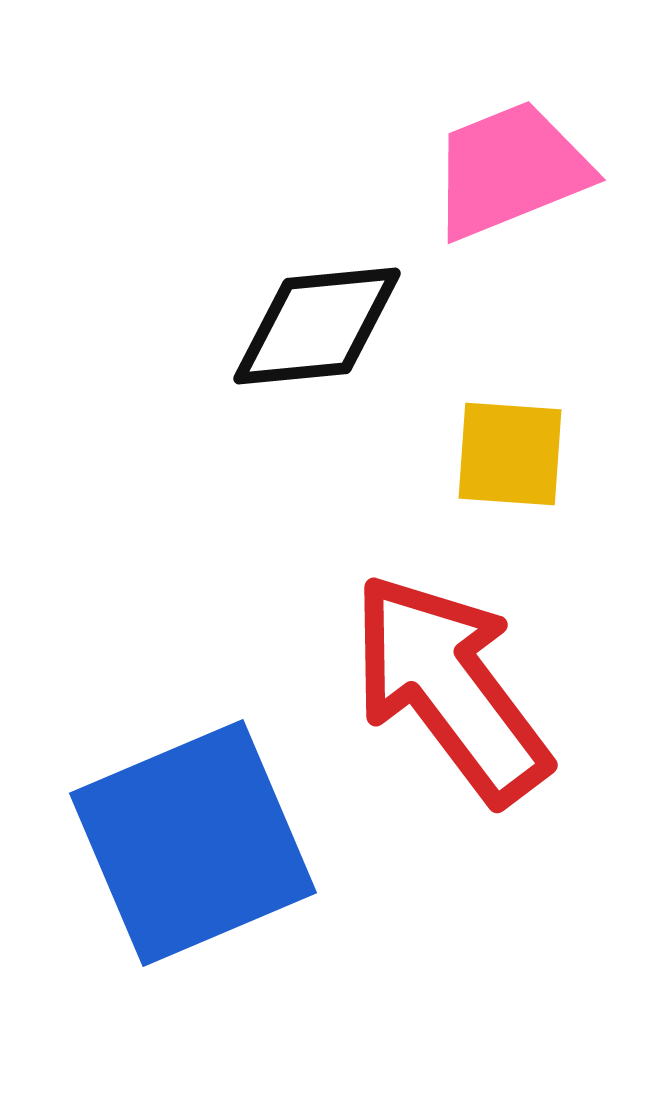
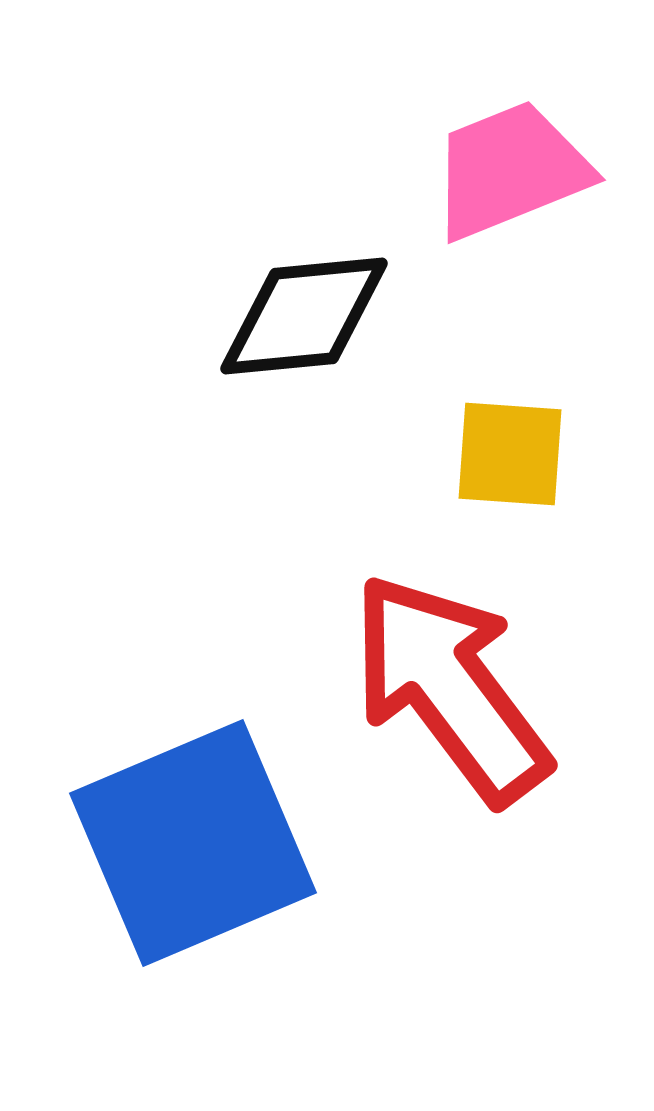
black diamond: moved 13 px left, 10 px up
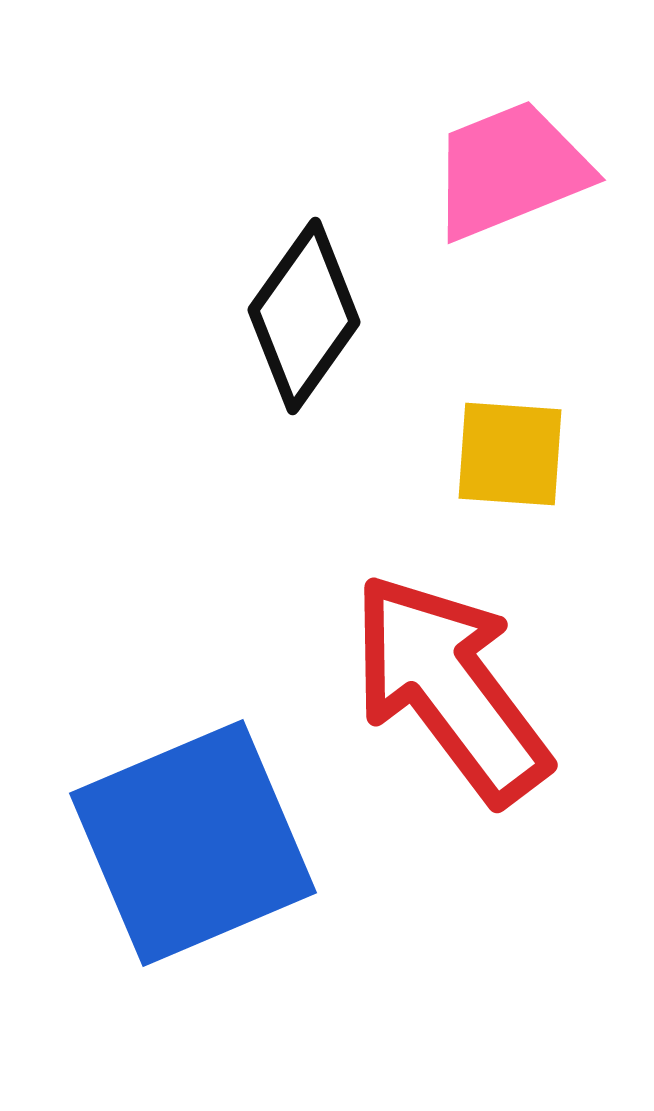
black diamond: rotated 49 degrees counterclockwise
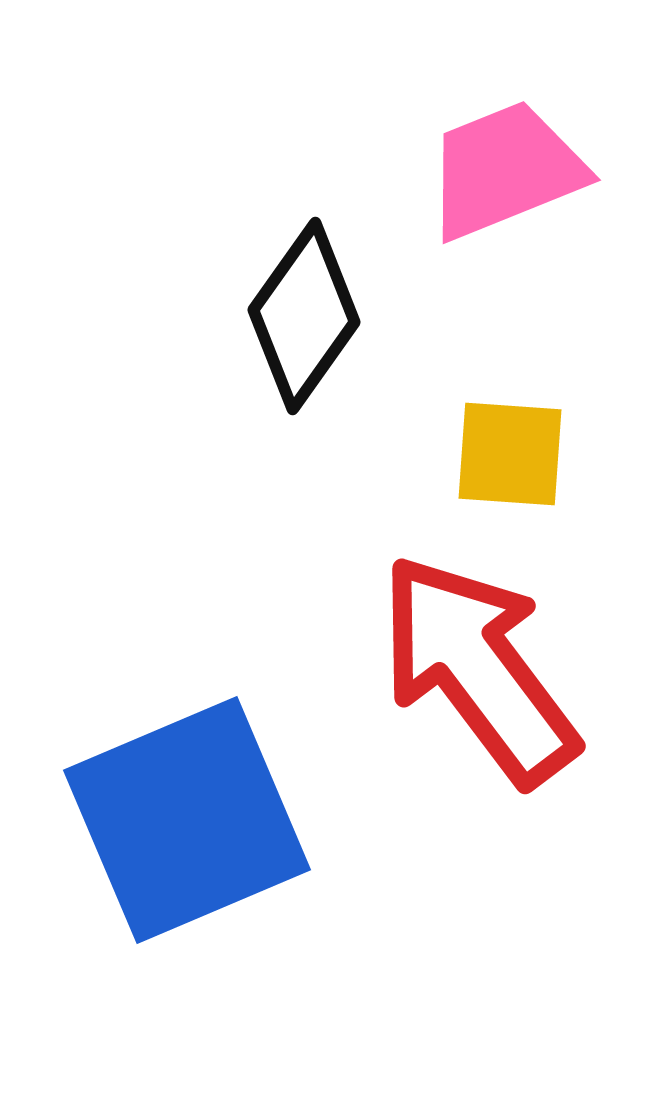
pink trapezoid: moved 5 px left
red arrow: moved 28 px right, 19 px up
blue square: moved 6 px left, 23 px up
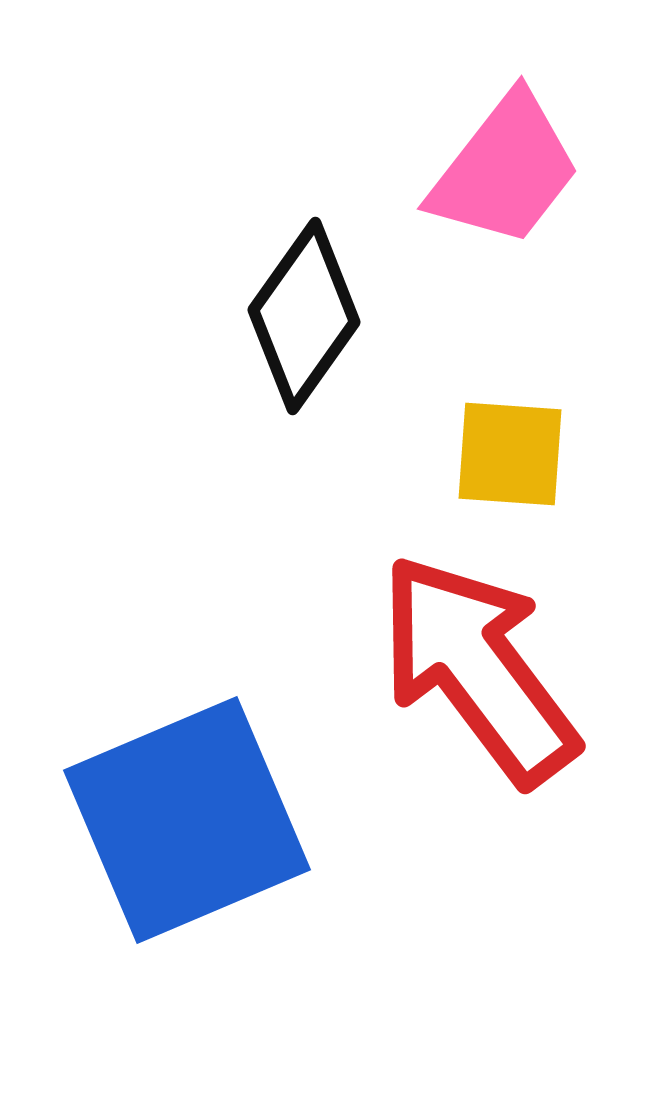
pink trapezoid: rotated 150 degrees clockwise
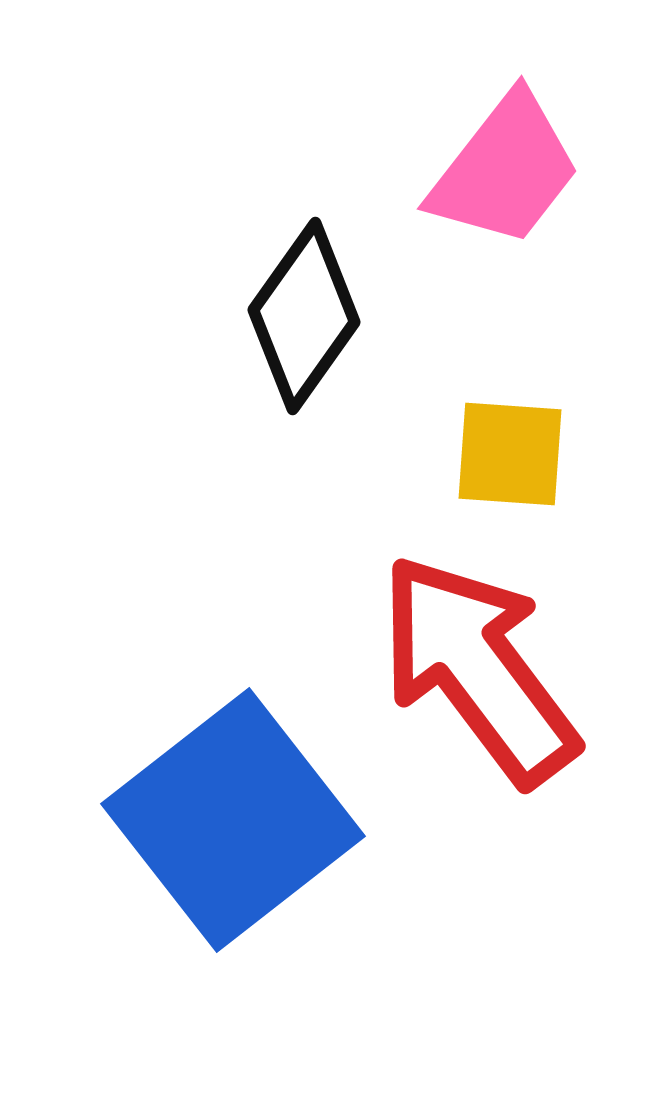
blue square: moved 46 px right; rotated 15 degrees counterclockwise
